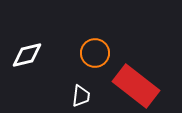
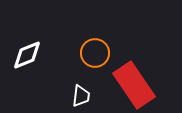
white diamond: rotated 8 degrees counterclockwise
red rectangle: moved 2 px left, 1 px up; rotated 18 degrees clockwise
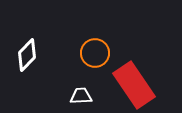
white diamond: rotated 24 degrees counterclockwise
white trapezoid: rotated 100 degrees counterclockwise
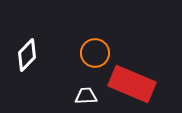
red rectangle: moved 2 px left, 1 px up; rotated 33 degrees counterclockwise
white trapezoid: moved 5 px right
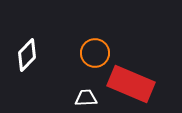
red rectangle: moved 1 px left
white trapezoid: moved 2 px down
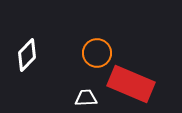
orange circle: moved 2 px right
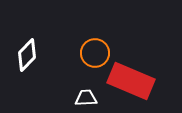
orange circle: moved 2 px left
red rectangle: moved 3 px up
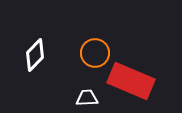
white diamond: moved 8 px right
white trapezoid: moved 1 px right
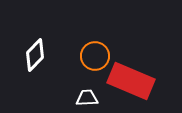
orange circle: moved 3 px down
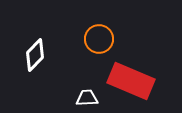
orange circle: moved 4 px right, 17 px up
